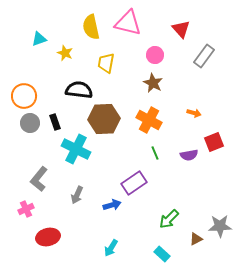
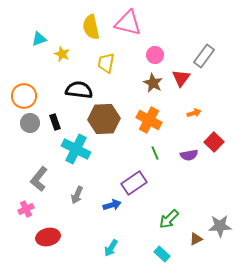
red triangle: moved 49 px down; rotated 18 degrees clockwise
yellow star: moved 3 px left, 1 px down
orange arrow: rotated 32 degrees counterclockwise
red square: rotated 24 degrees counterclockwise
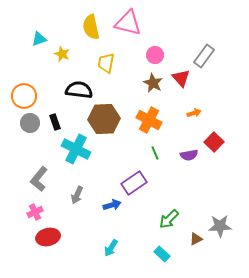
red triangle: rotated 18 degrees counterclockwise
pink cross: moved 9 px right, 3 px down
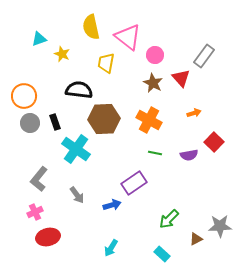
pink triangle: moved 14 px down; rotated 24 degrees clockwise
cyan cross: rotated 8 degrees clockwise
green line: rotated 56 degrees counterclockwise
gray arrow: rotated 60 degrees counterclockwise
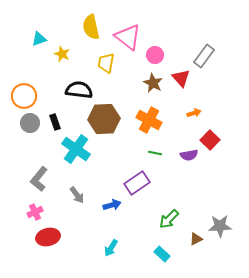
red square: moved 4 px left, 2 px up
purple rectangle: moved 3 px right
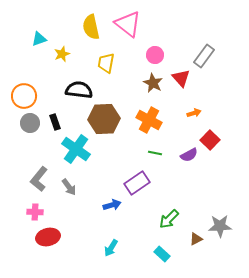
pink triangle: moved 13 px up
yellow star: rotated 28 degrees clockwise
purple semicircle: rotated 18 degrees counterclockwise
gray arrow: moved 8 px left, 8 px up
pink cross: rotated 28 degrees clockwise
